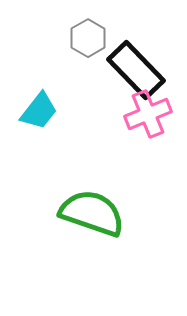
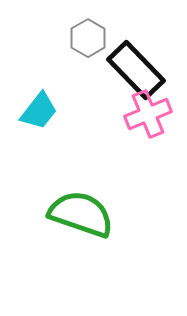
green semicircle: moved 11 px left, 1 px down
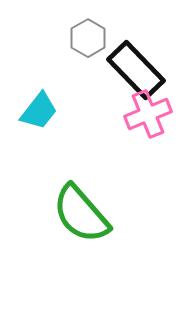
green semicircle: rotated 150 degrees counterclockwise
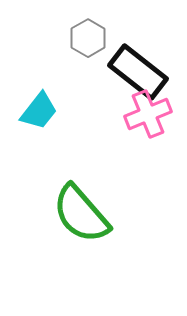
black rectangle: moved 2 px right, 2 px down; rotated 8 degrees counterclockwise
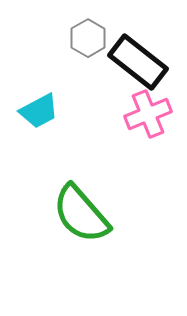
black rectangle: moved 10 px up
cyan trapezoid: rotated 24 degrees clockwise
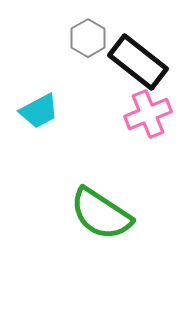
green semicircle: moved 20 px right; rotated 16 degrees counterclockwise
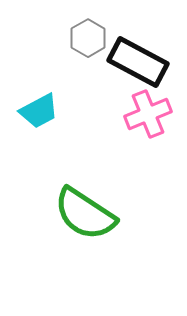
black rectangle: rotated 10 degrees counterclockwise
green semicircle: moved 16 px left
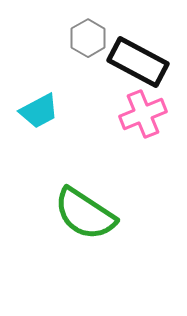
pink cross: moved 5 px left
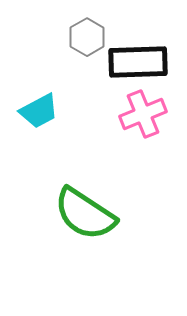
gray hexagon: moved 1 px left, 1 px up
black rectangle: rotated 30 degrees counterclockwise
